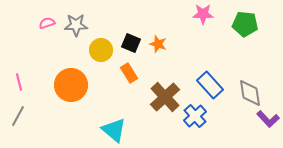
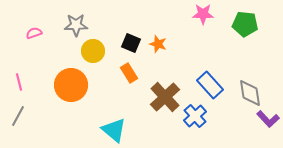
pink semicircle: moved 13 px left, 10 px down
yellow circle: moved 8 px left, 1 px down
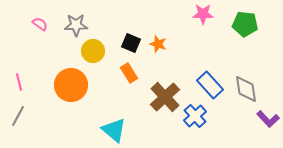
pink semicircle: moved 6 px right, 9 px up; rotated 56 degrees clockwise
gray diamond: moved 4 px left, 4 px up
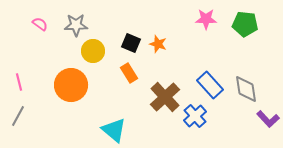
pink star: moved 3 px right, 5 px down
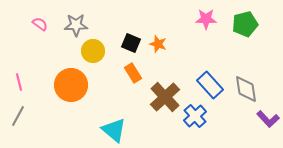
green pentagon: rotated 20 degrees counterclockwise
orange rectangle: moved 4 px right
